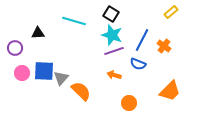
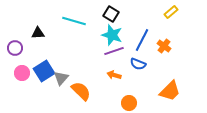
blue square: rotated 35 degrees counterclockwise
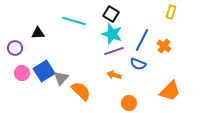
yellow rectangle: rotated 32 degrees counterclockwise
cyan star: moved 1 px up
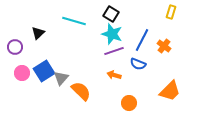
black triangle: rotated 40 degrees counterclockwise
purple circle: moved 1 px up
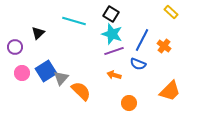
yellow rectangle: rotated 64 degrees counterclockwise
blue square: moved 2 px right
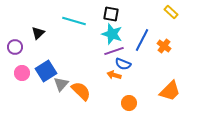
black square: rotated 21 degrees counterclockwise
blue semicircle: moved 15 px left
gray triangle: moved 6 px down
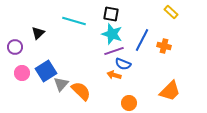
orange cross: rotated 24 degrees counterclockwise
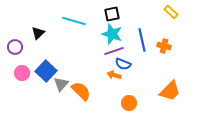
black square: moved 1 px right; rotated 21 degrees counterclockwise
blue line: rotated 40 degrees counterclockwise
blue square: rotated 15 degrees counterclockwise
